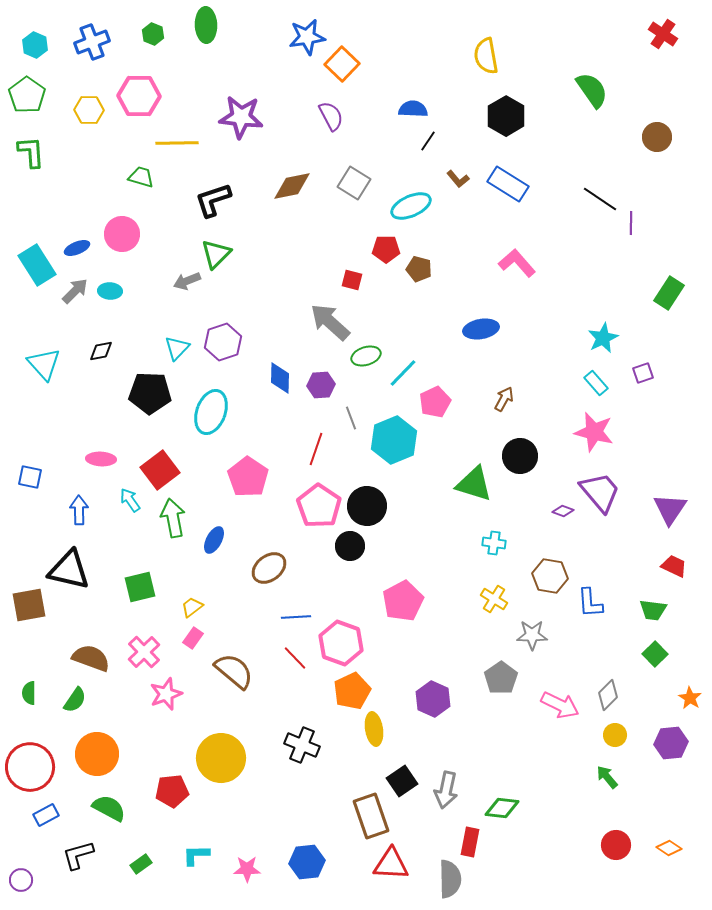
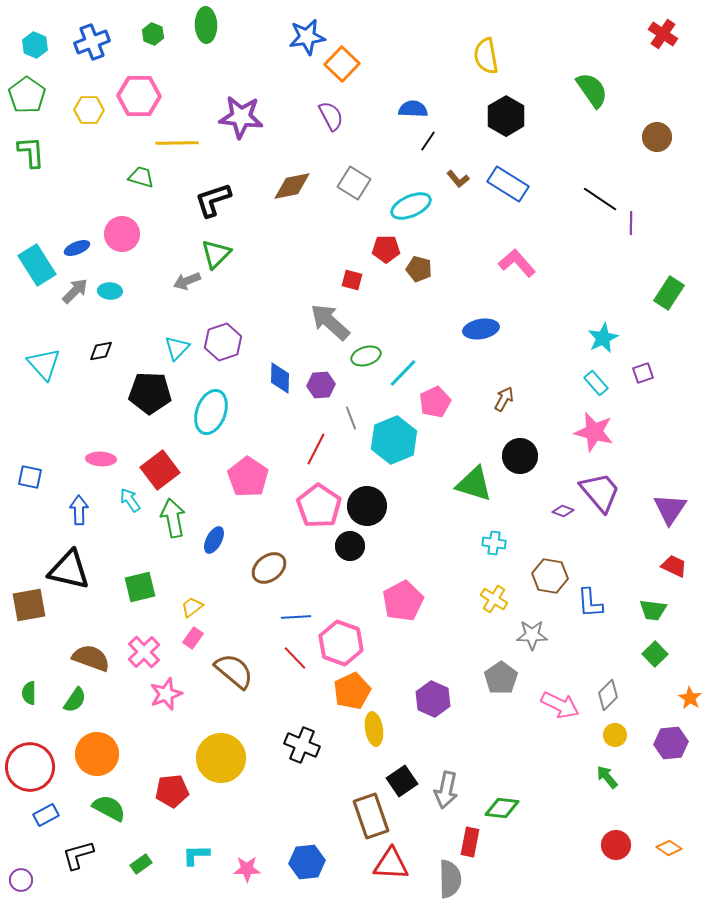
red line at (316, 449): rotated 8 degrees clockwise
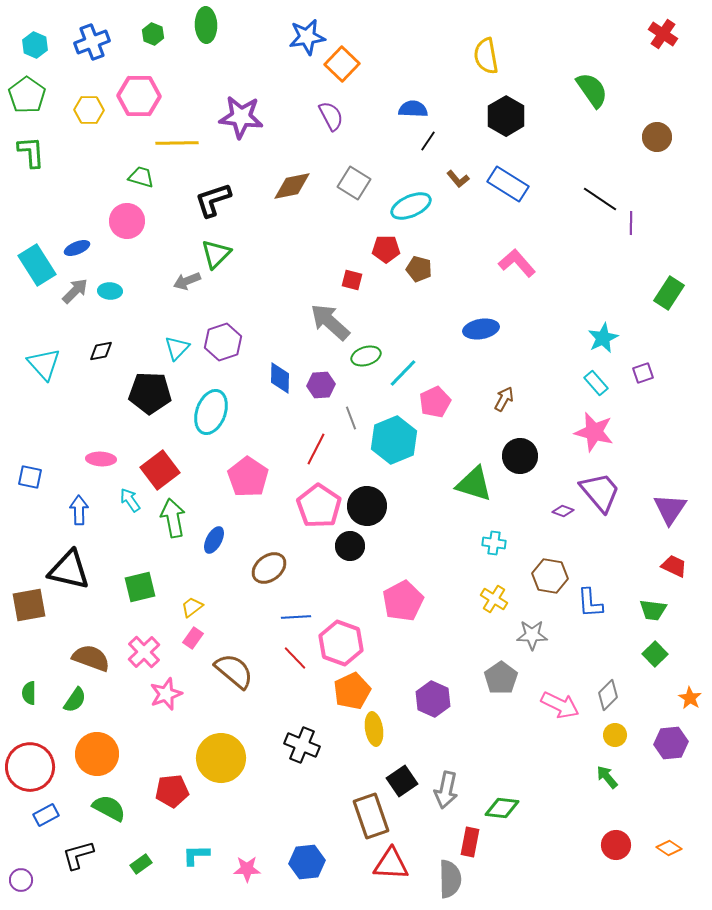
pink circle at (122, 234): moved 5 px right, 13 px up
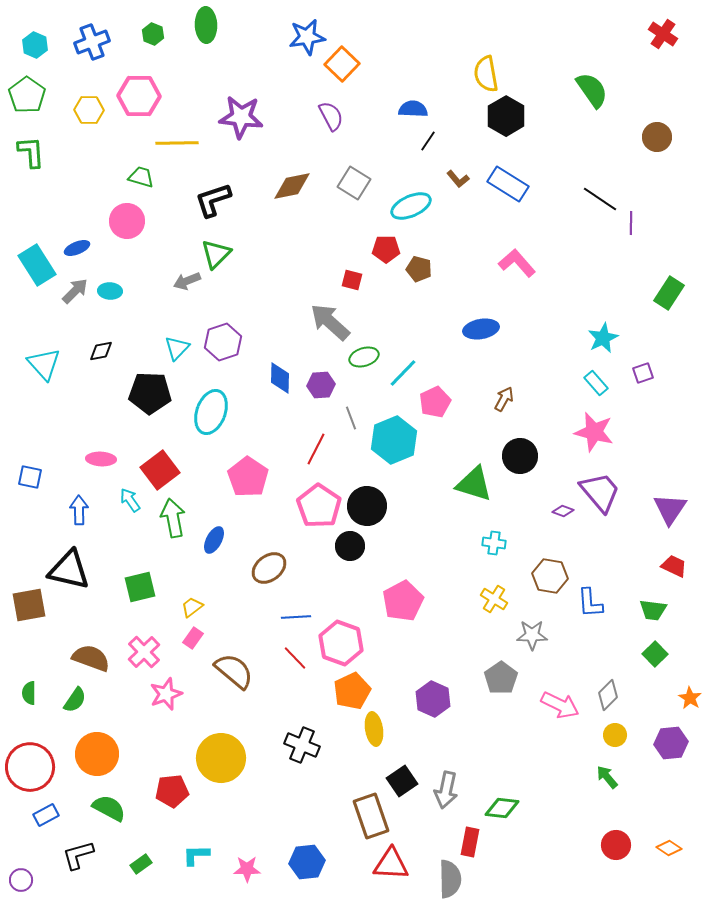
yellow semicircle at (486, 56): moved 18 px down
green ellipse at (366, 356): moved 2 px left, 1 px down
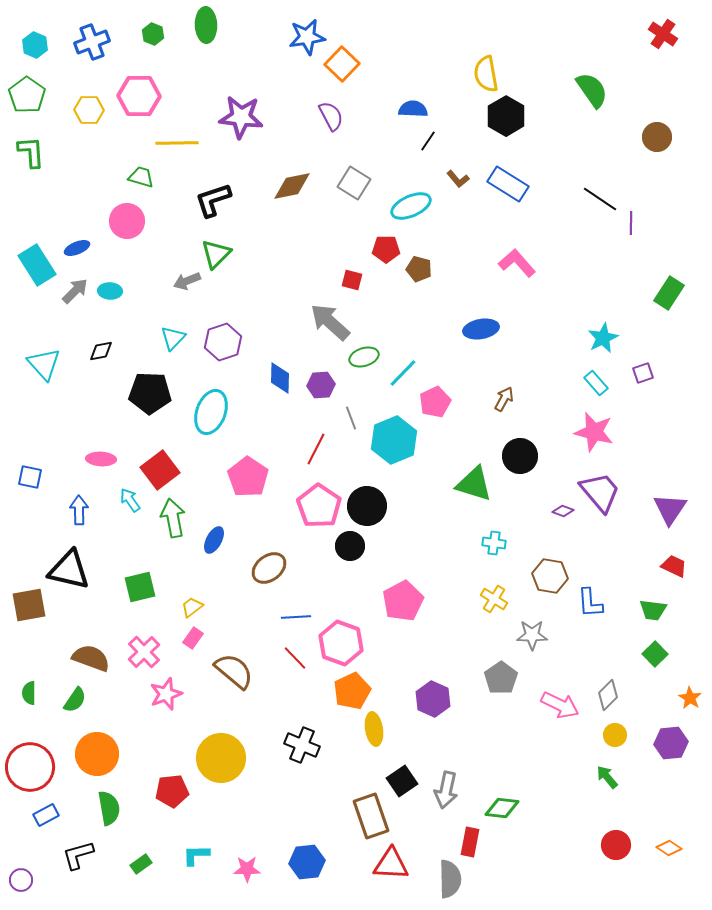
cyan triangle at (177, 348): moved 4 px left, 10 px up
green semicircle at (109, 808): rotated 52 degrees clockwise
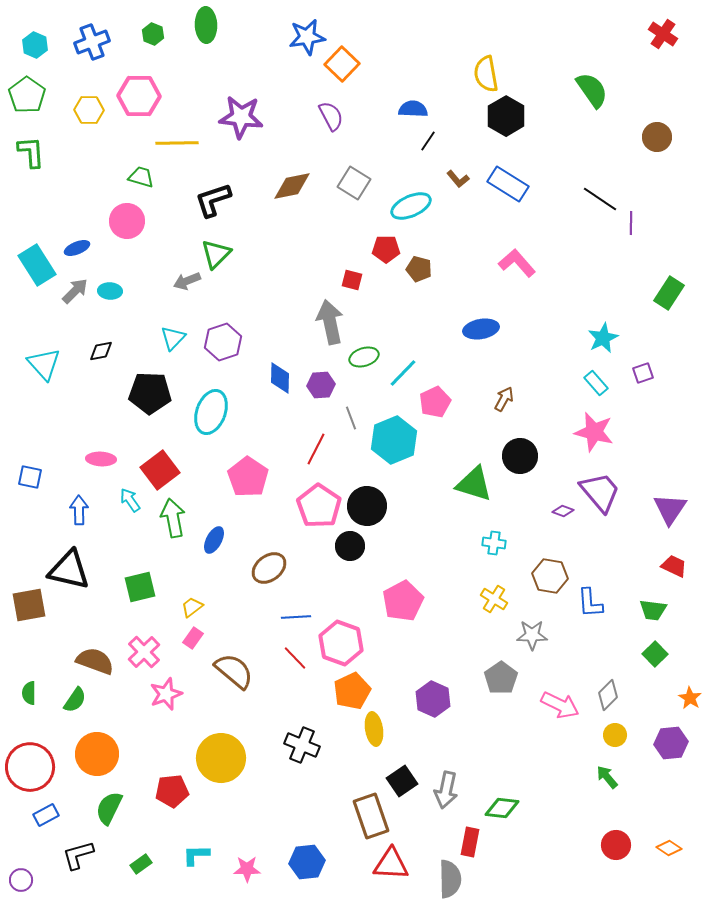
gray arrow at (330, 322): rotated 36 degrees clockwise
brown semicircle at (91, 658): moved 4 px right, 3 px down
green semicircle at (109, 808): rotated 144 degrees counterclockwise
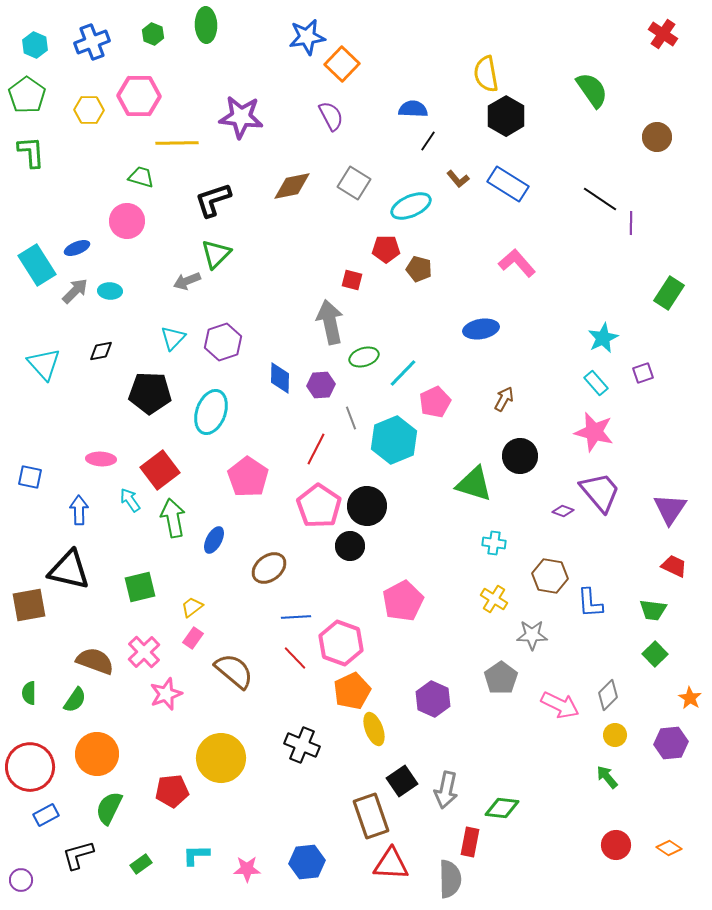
yellow ellipse at (374, 729): rotated 12 degrees counterclockwise
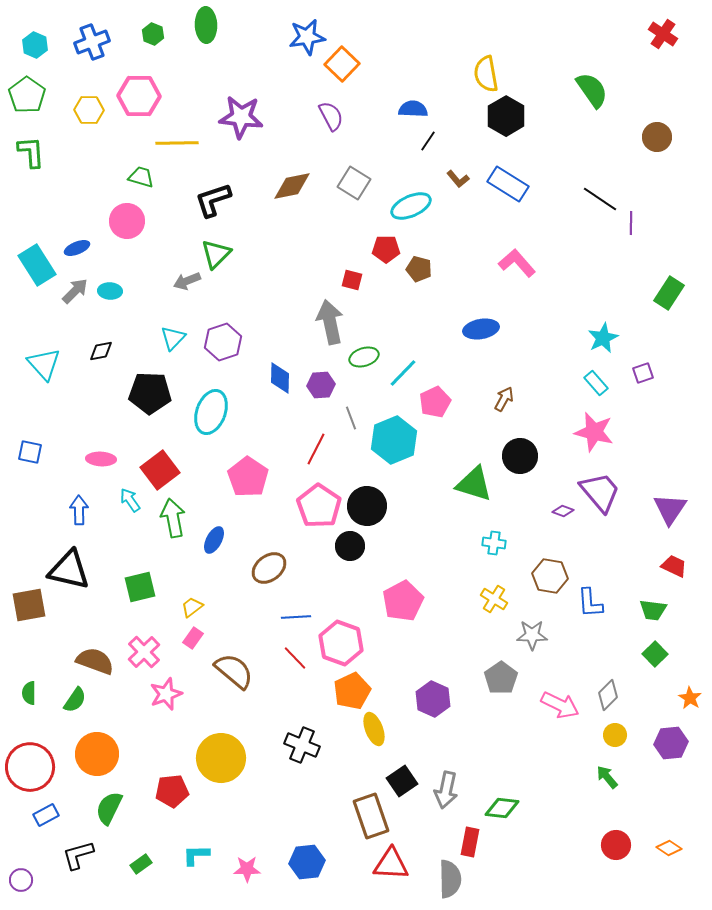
blue square at (30, 477): moved 25 px up
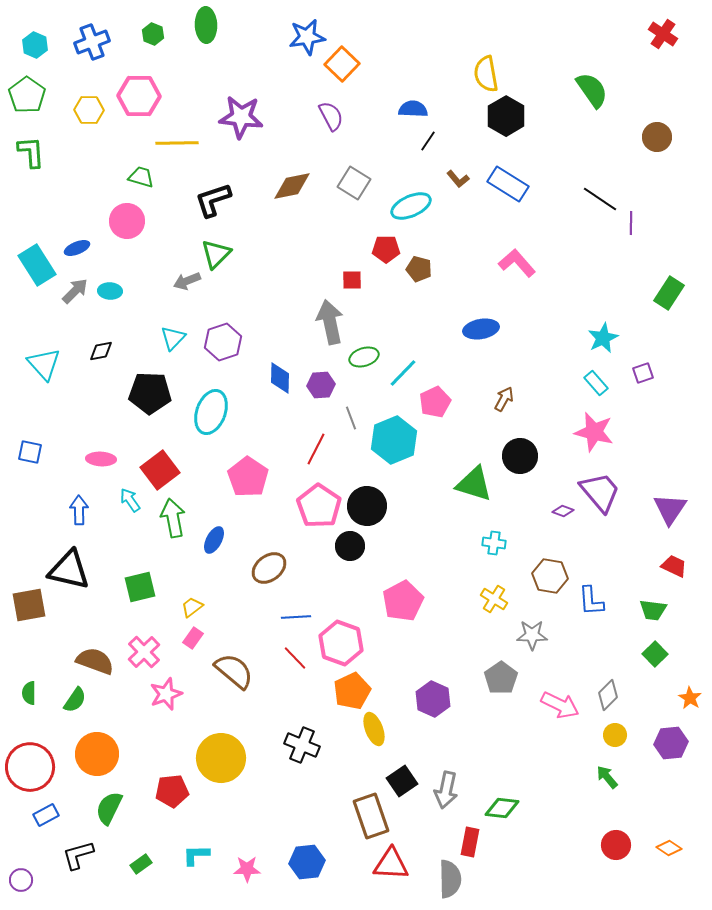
red square at (352, 280): rotated 15 degrees counterclockwise
blue L-shape at (590, 603): moved 1 px right, 2 px up
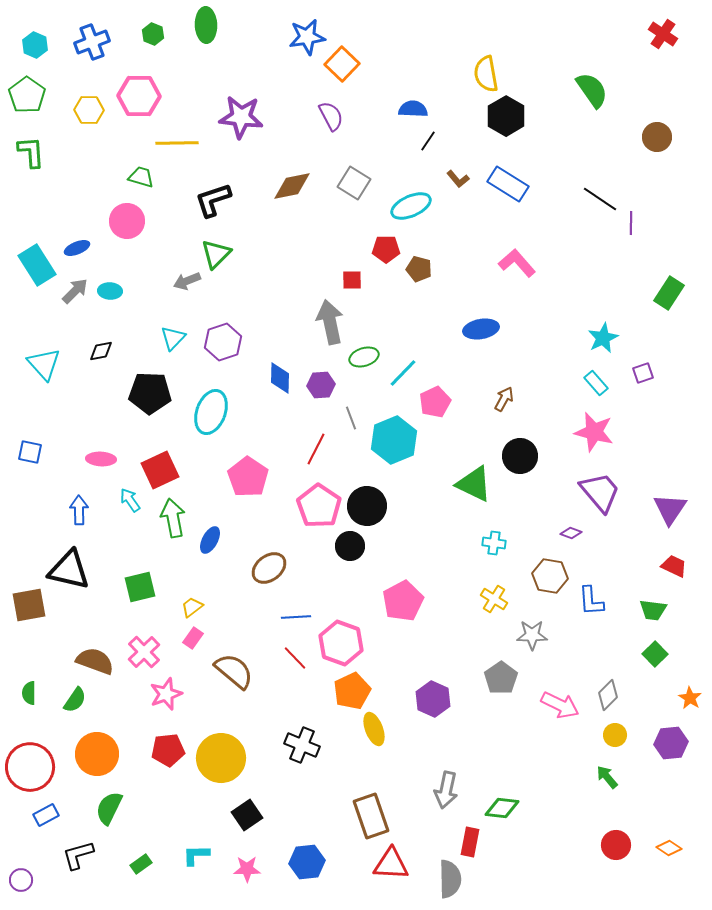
red square at (160, 470): rotated 12 degrees clockwise
green triangle at (474, 484): rotated 9 degrees clockwise
purple diamond at (563, 511): moved 8 px right, 22 px down
blue ellipse at (214, 540): moved 4 px left
black square at (402, 781): moved 155 px left, 34 px down
red pentagon at (172, 791): moved 4 px left, 41 px up
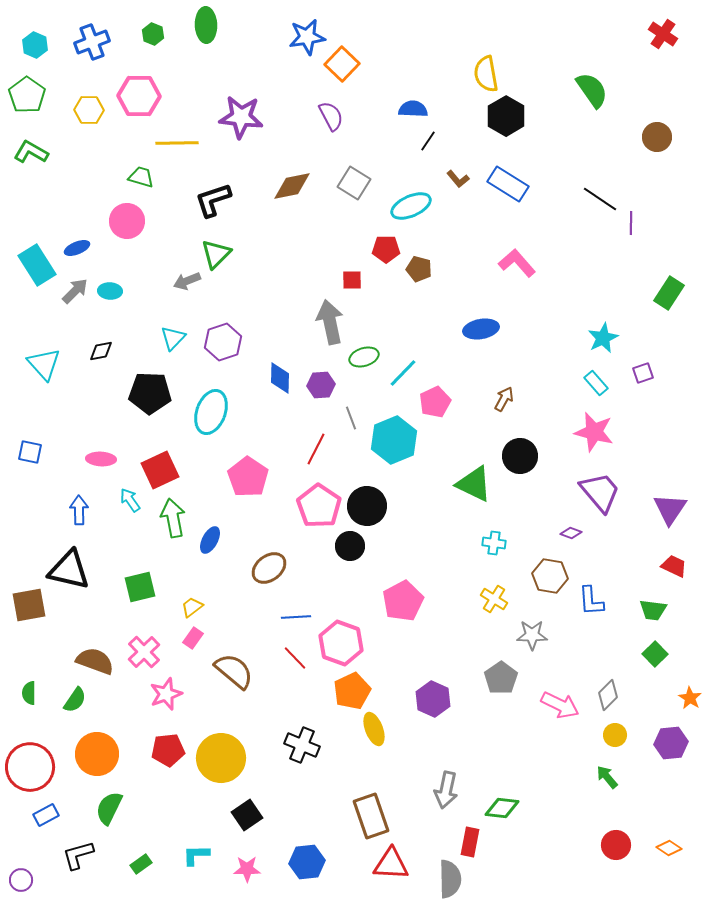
green L-shape at (31, 152): rotated 56 degrees counterclockwise
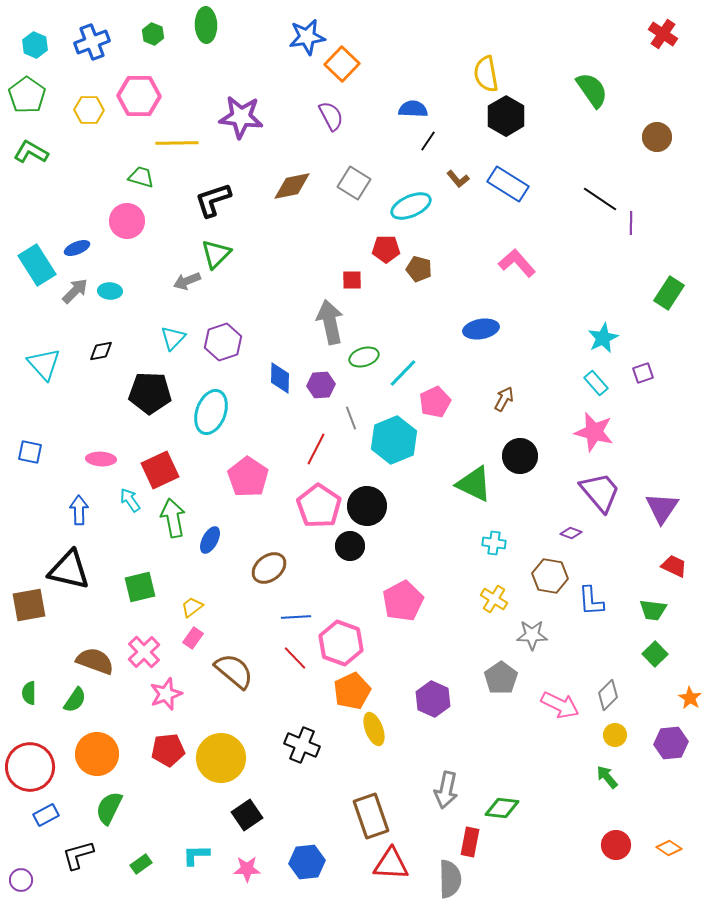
purple triangle at (670, 509): moved 8 px left, 1 px up
